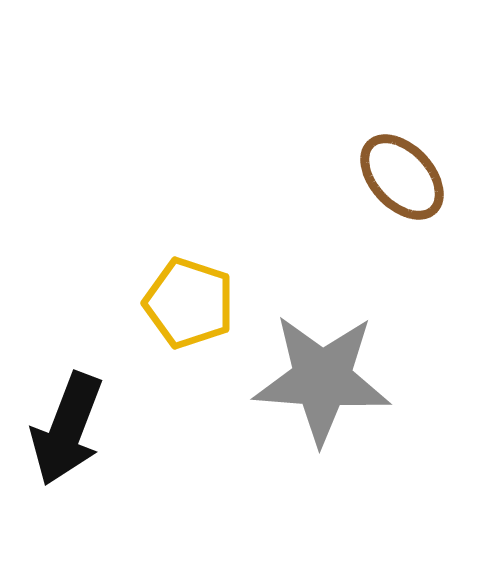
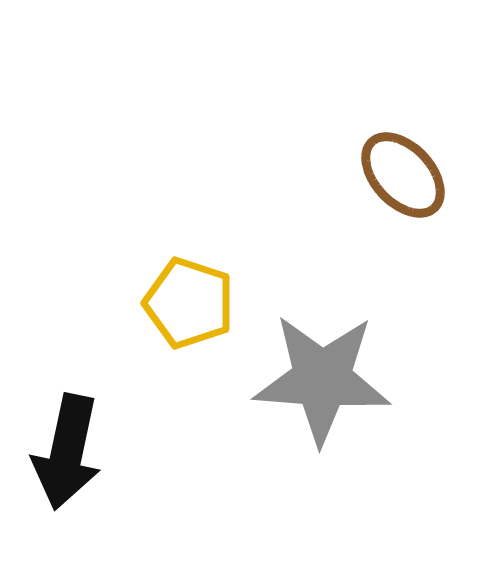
brown ellipse: moved 1 px right, 2 px up
black arrow: moved 23 px down; rotated 9 degrees counterclockwise
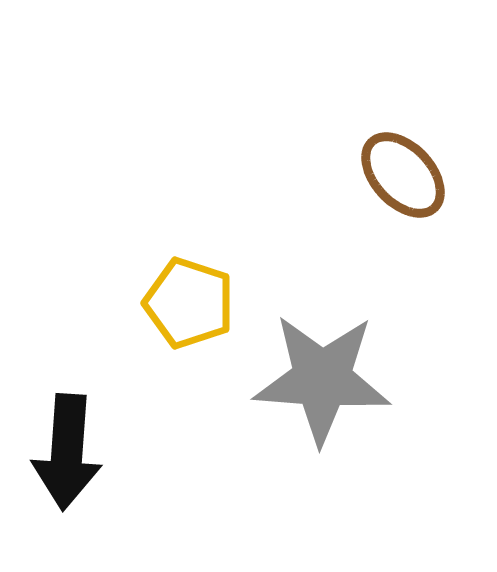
black arrow: rotated 8 degrees counterclockwise
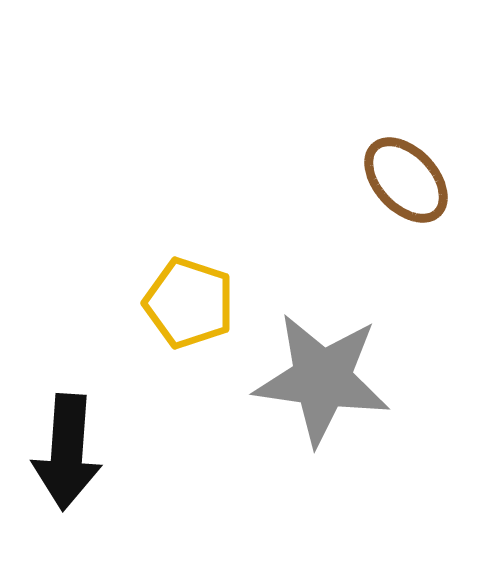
brown ellipse: moved 3 px right, 5 px down
gray star: rotated 4 degrees clockwise
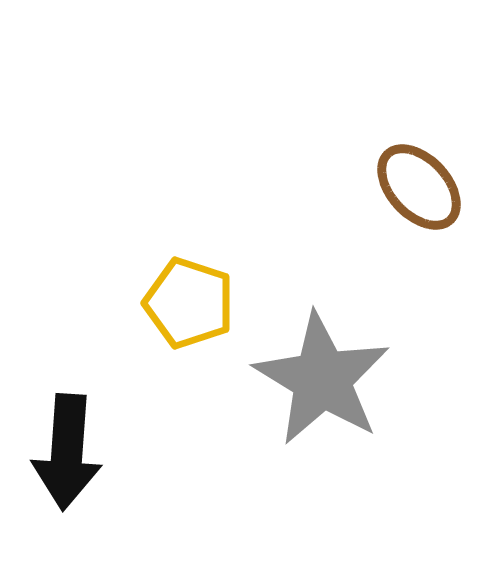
brown ellipse: moved 13 px right, 7 px down
gray star: rotated 23 degrees clockwise
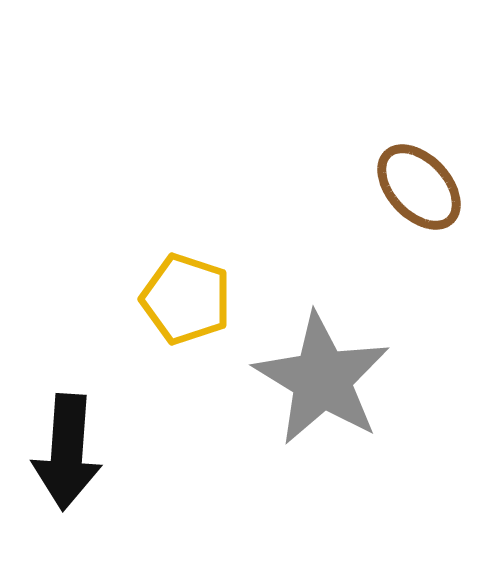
yellow pentagon: moved 3 px left, 4 px up
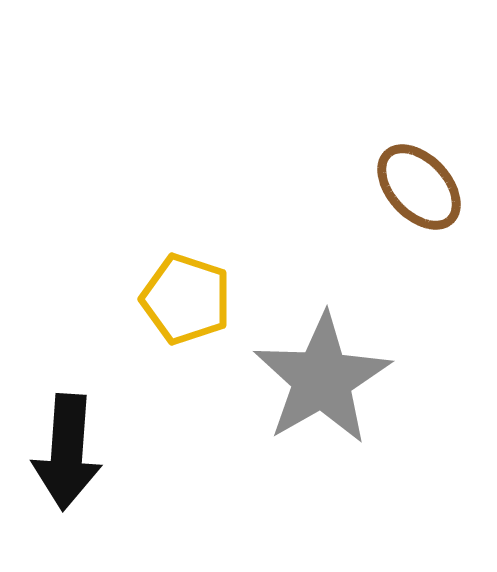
gray star: rotated 11 degrees clockwise
